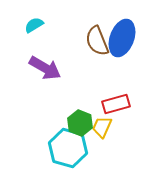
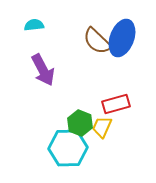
cyan semicircle: rotated 24 degrees clockwise
brown semicircle: rotated 24 degrees counterclockwise
purple arrow: moved 2 px left, 2 px down; rotated 32 degrees clockwise
cyan hexagon: rotated 18 degrees counterclockwise
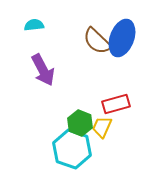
cyan hexagon: moved 4 px right, 1 px down; rotated 21 degrees clockwise
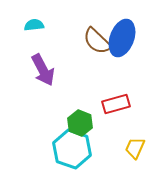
yellow trapezoid: moved 33 px right, 21 px down
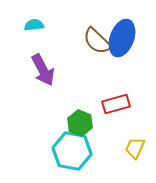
cyan hexagon: moved 2 px down; rotated 9 degrees counterclockwise
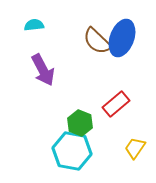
red rectangle: rotated 24 degrees counterclockwise
yellow trapezoid: rotated 10 degrees clockwise
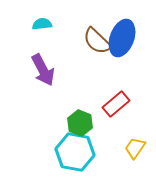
cyan semicircle: moved 8 px right, 1 px up
cyan hexagon: moved 3 px right, 1 px down
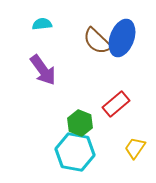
purple arrow: rotated 8 degrees counterclockwise
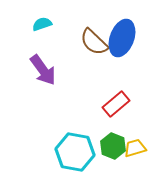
cyan semicircle: rotated 12 degrees counterclockwise
brown semicircle: moved 3 px left, 1 px down
green hexagon: moved 33 px right, 23 px down
yellow trapezoid: rotated 40 degrees clockwise
